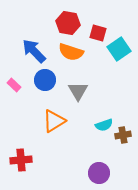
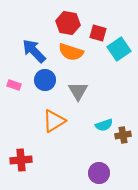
pink rectangle: rotated 24 degrees counterclockwise
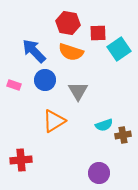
red square: rotated 18 degrees counterclockwise
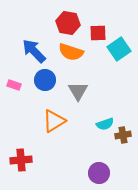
cyan semicircle: moved 1 px right, 1 px up
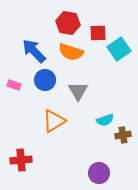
cyan semicircle: moved 4 px up
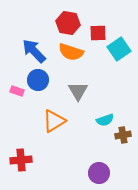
blue circle: moved 7 px left
pink rectangle: moved 3 px right, 6 px down
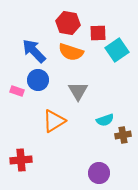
cyan square: moved 2 px left, 1 px down
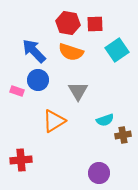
red square: moved 3 px left, 9 px up
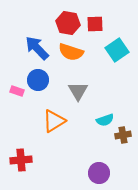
blue arrow: moved 3 px right, 3 px up
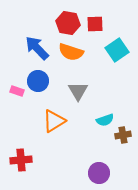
blue circle: moved 1 px down
